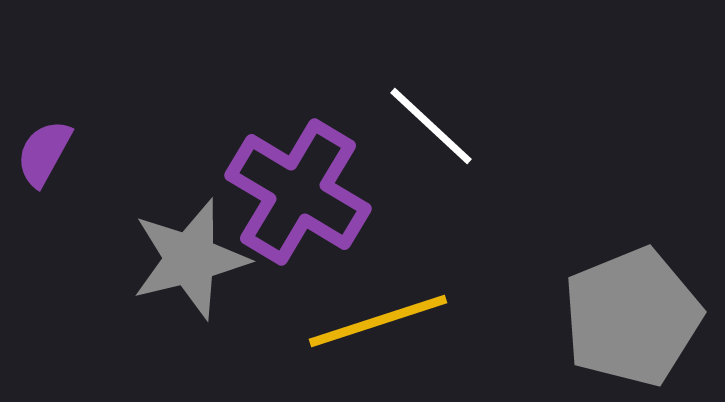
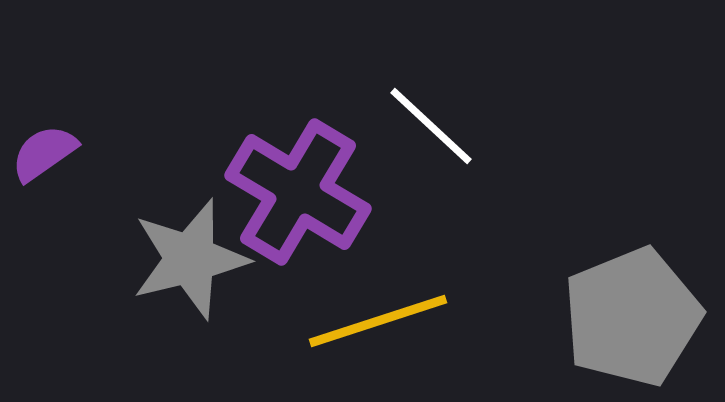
purple semicircle: rotated 26 degrees clockwise
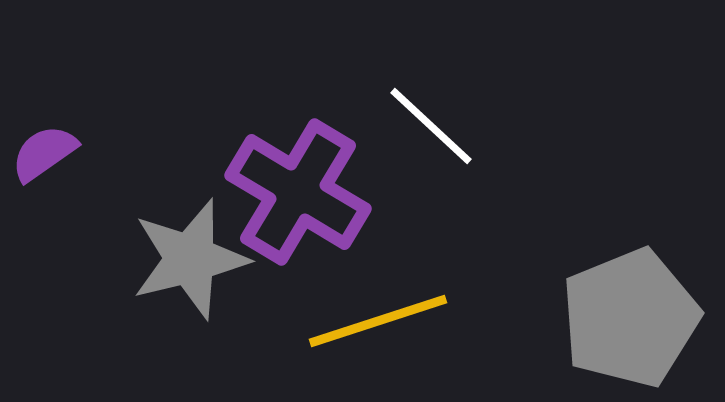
gray pentagon: moved 2 px left, 1 px down
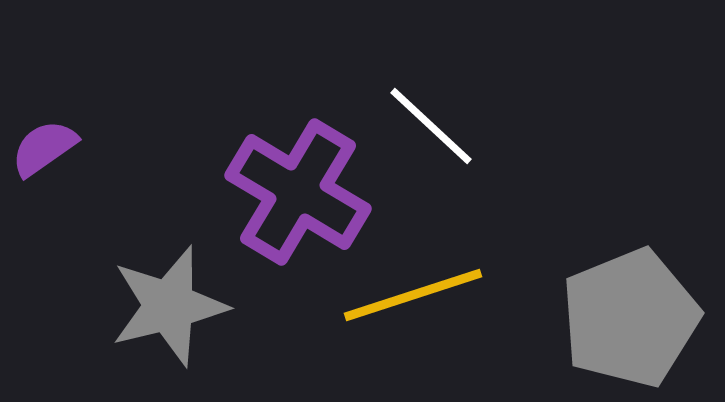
purple semicircle: moved 5 px up
gray star: moved 21 px left, 47 px down
yellow line: moved 35 px right, 26 px up
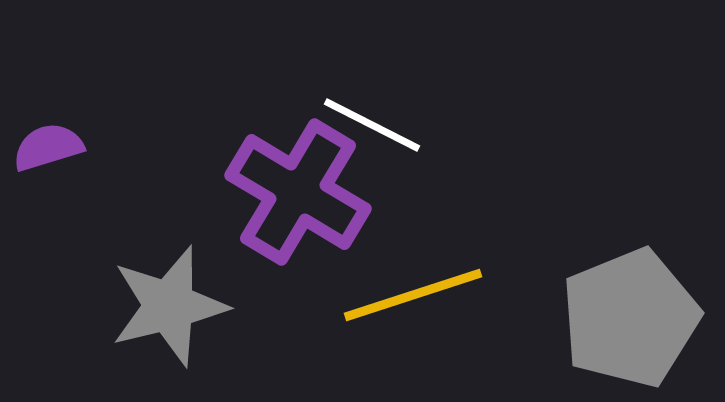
white line: moved 59 px left, 1 px up; rotated 16 degrees counterclockwise
purple semicircle: moved 4 px right, 1 px up; rotated 18 degrees clockwise
